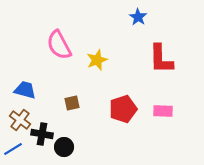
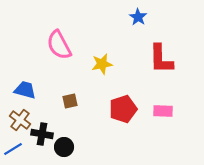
yellow star: moved 5 px right, 4 px down; rotated 10 degrees clockwise
brown square: moved 2 px left, 2 px up
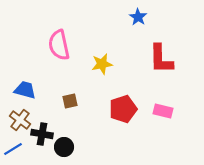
pink semicircle: rotated 16 degrees clockwise
pink rectangle: rotated 12 degrees clockwise
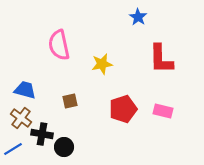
brown cross: moved 1 px right, 2 px up
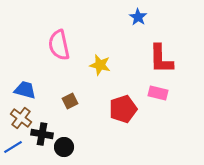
yellow star: moved 2 px left, 1 px down; rotated 25 degrees clockwise
brown square: rotated 14 degrees counterclockwise
pink rectangle: moved 5 px left, 18 px up
blue line: moved 2 px up
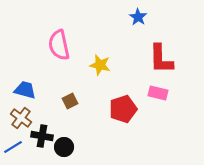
black cross: moved 2 px down
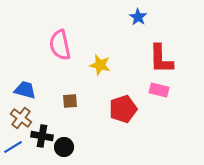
pink semicircle: moved 1 px right
pink rectangle: moved 1 px right, 3 px up
brown square: rotated 21 degrees clockwise
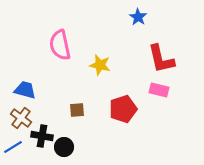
red L-shape: rotated 12 degrees counterclockwise
brown square: moved 7 px right, 9 px down
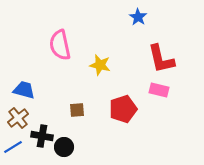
blue trapezoid: moved 1 px left
brown cross: moved 3 px left; rotated 15 degrees clockwise
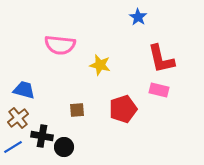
pink semicircle: rotated 72 degrees counterclockwise
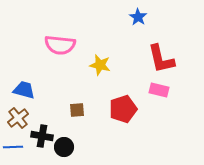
blue line: rotated 30 degrees clockwise
